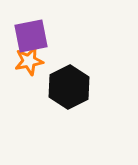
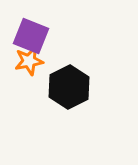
purple square: rotated 33 degrees clockwise
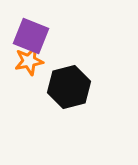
black hexagon: rotated 12 degrees clockwise
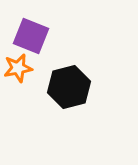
orange star: moved 11 px left, 7 px down
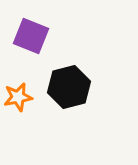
orange star: moved 29 px down
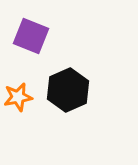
black hexagon: moved 1 px left, 3 px down; rotated 9 degrees counterclockwise
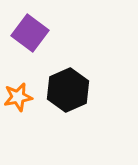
purple square: moved 1 px left, 3 px up; rotated 15 degrees clockwise
